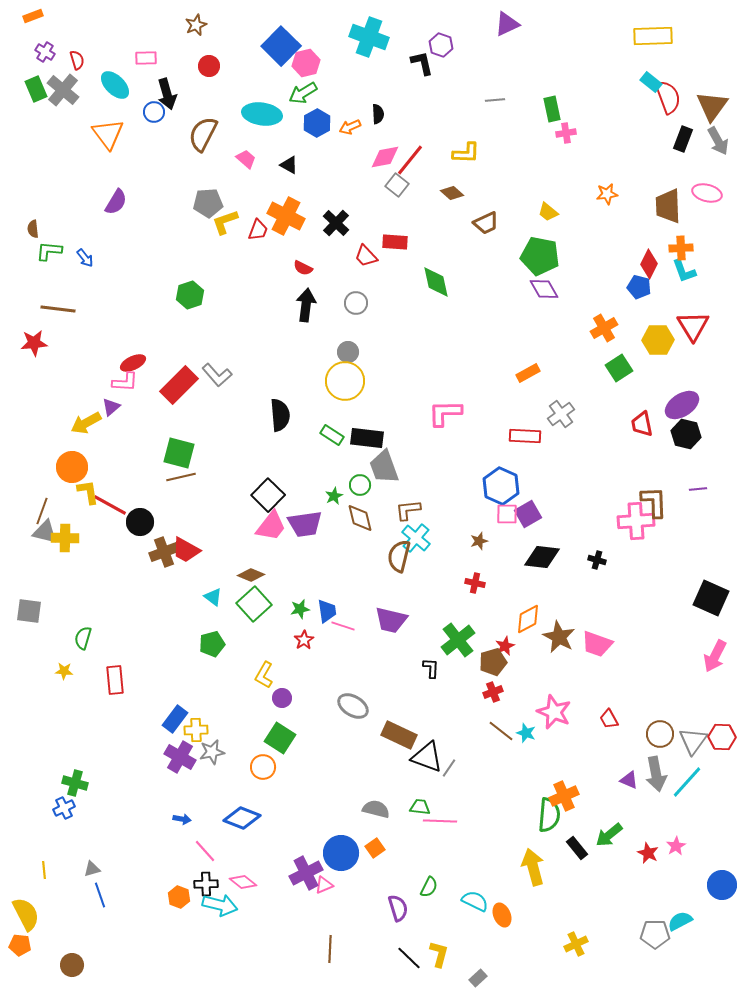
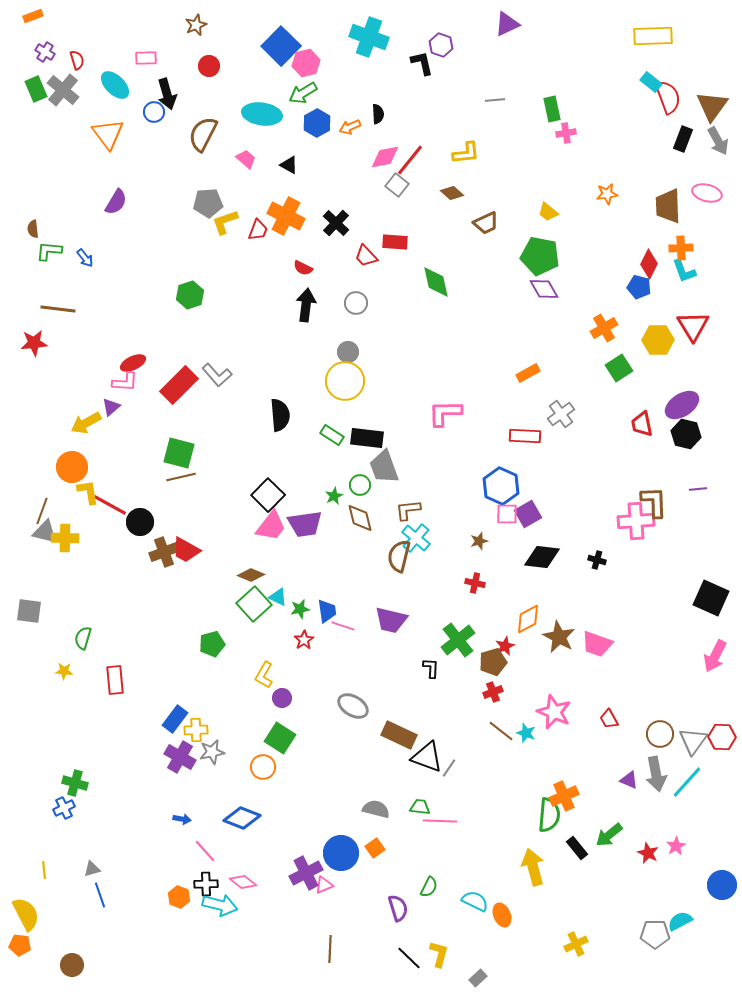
yellow L-shape at (466, 153): rotated 8 degrees counterclockwise
cyan triangle at (213, 597): moved 65 px right; rotated 12 degrees counterclockwise
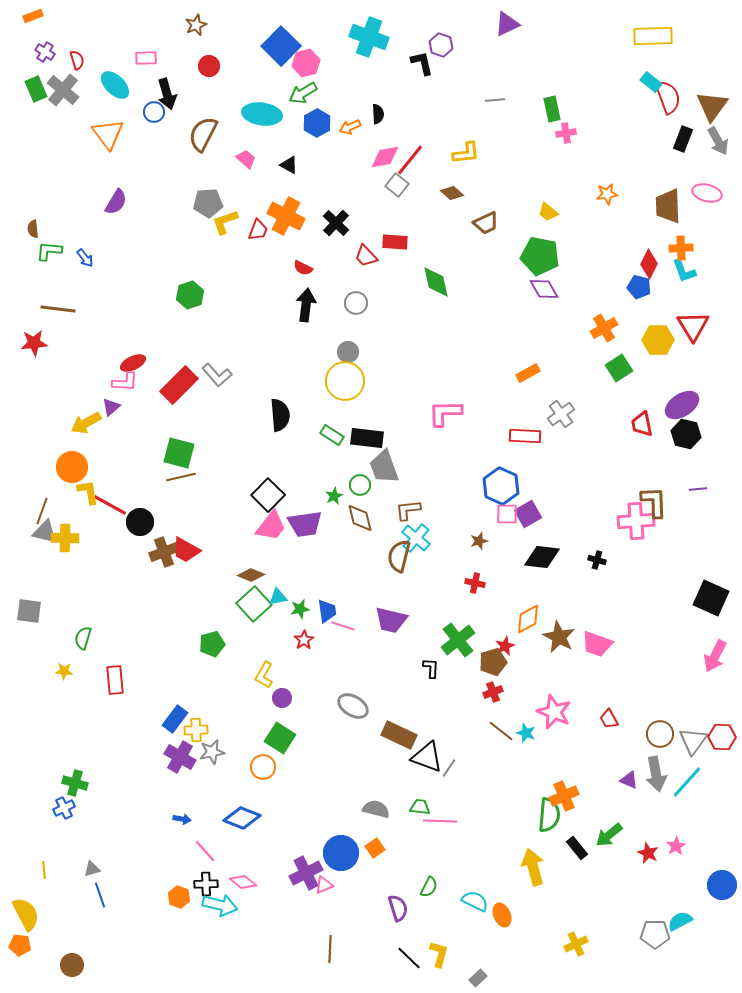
cyan triangle at (278, 597): rotated 36 degrees counterclockwise
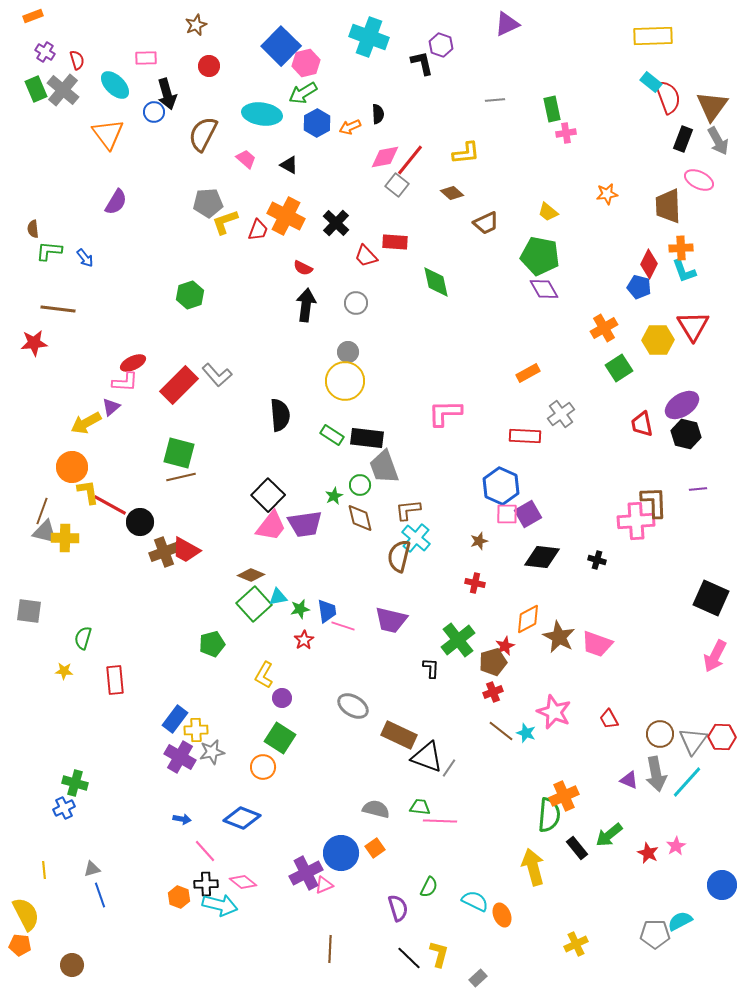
pink ellipse at (707, 193): moved 8 px left, 13 px up; rotated 12 degrees clockwise
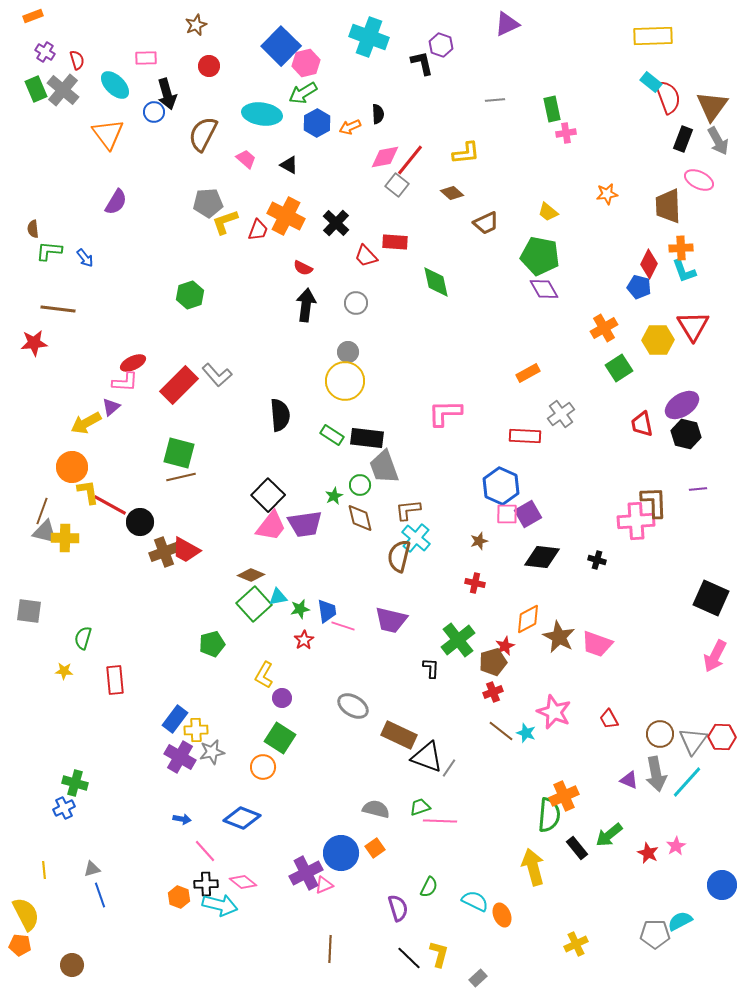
green trapezoid at (420, 807): rotated 25 degrees counterclockwise
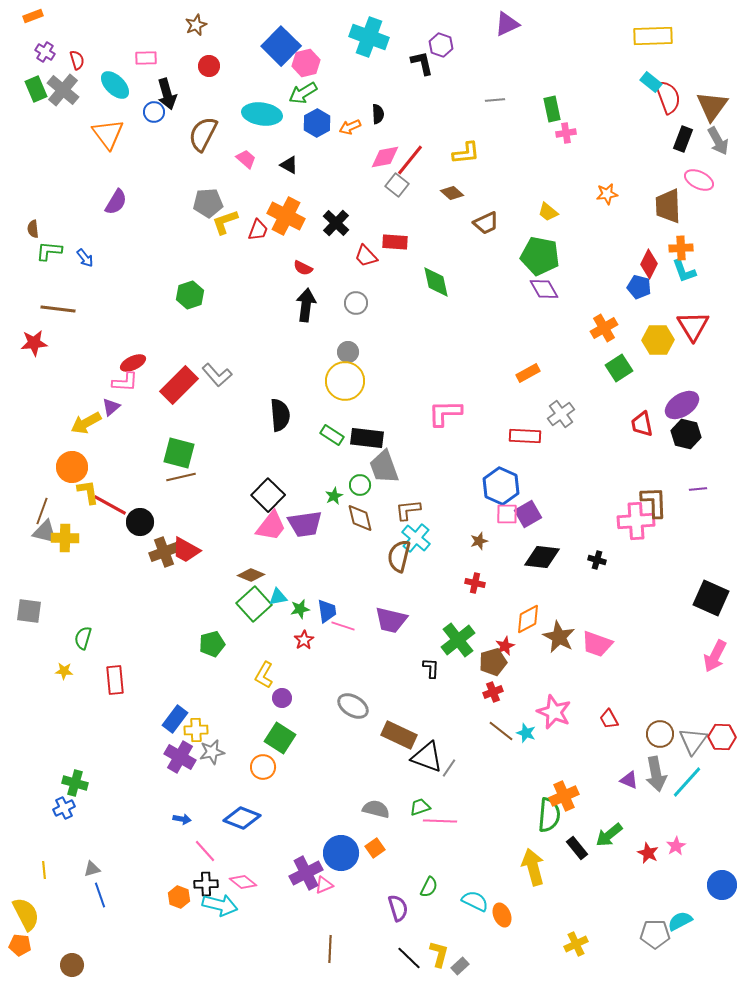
gray rectangle at (478, 978): moved 18 px left, 12 px up
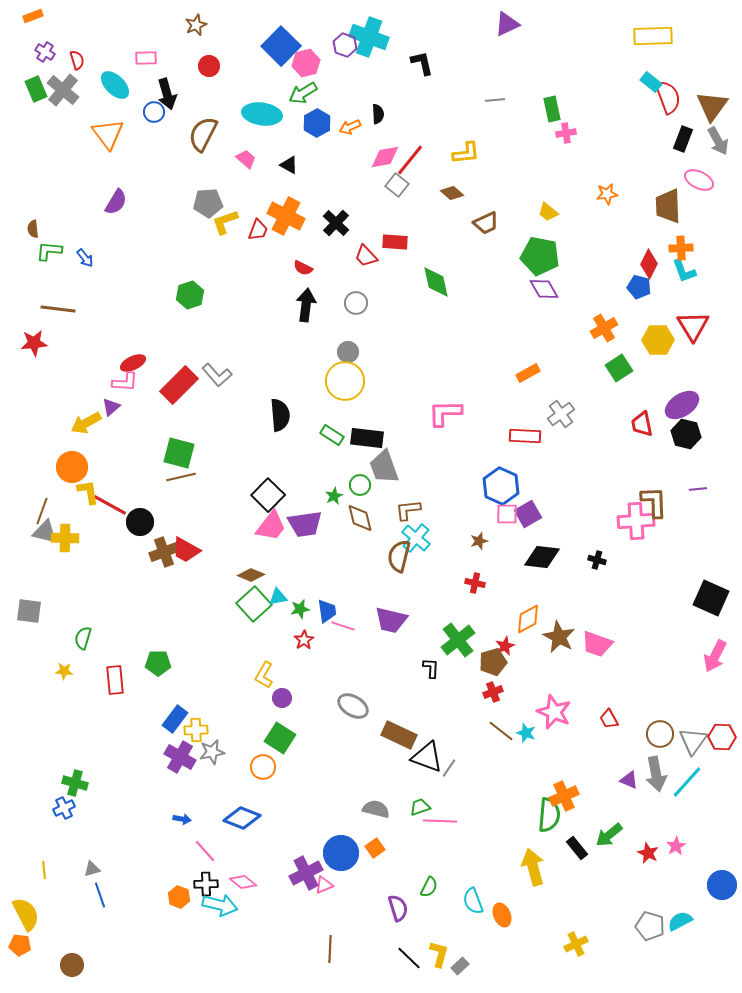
purple hexagon at (441, 45): moved 96 px left
green pentagon at (212, 644): moved 54 px left, 19 px down; rotated 15 degrees clockwise
cyan semicircle at (475, 901): moved 2 px left; rotated 136 degrees counterclockwise
gray pentagon at (655, 934): moved 5 px left, 8 px up; rotated 16 degrees clockwise
